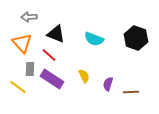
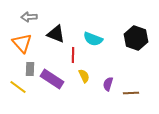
cyan semicircle: moved 1 px left
red line: moved 24 px right; rotated 49 degrees clockwise
brown line: moved 1 px down
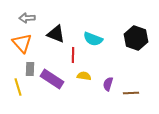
gray arrow: moved 2 px left, 1 px down
yellow semicircle: rotated 56 degrees counterclockwise
yellow line: rotated 36 degrees clockwise
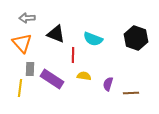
yellow line: moved 2 px right, 1 px down; rotated 24 degrees clockwise
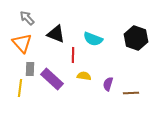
gray arrow: rotated 49 degrees clockwise
purple rectangle: rotated 10 degrees clockwise
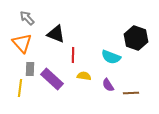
cyan semicircle: moved 18 px right, 18 px down
purple semicircle: moved 1 px down; rotated 48 degrees counterclockwise
